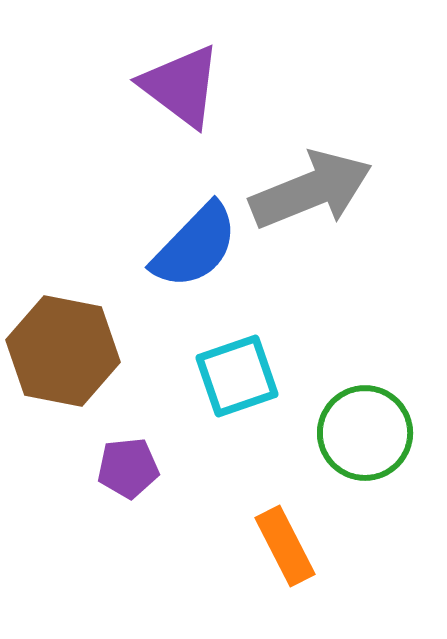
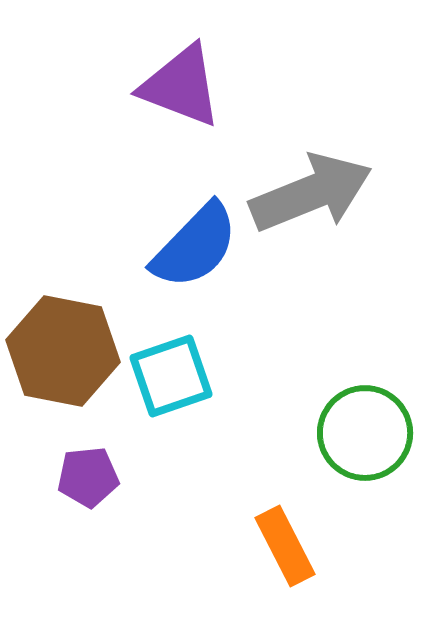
purple triangle: rotated 16 degrees counterclockwise
gray arrow: moved 3 px down
cyan square: moved 66 px left
purple pentagon: moved 40 px left, 9 px down
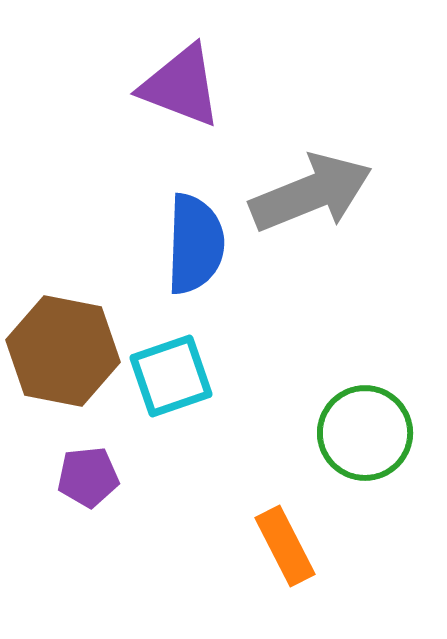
blue semicircle: moved 2 px up; rotated 42 degrees counterclockwise
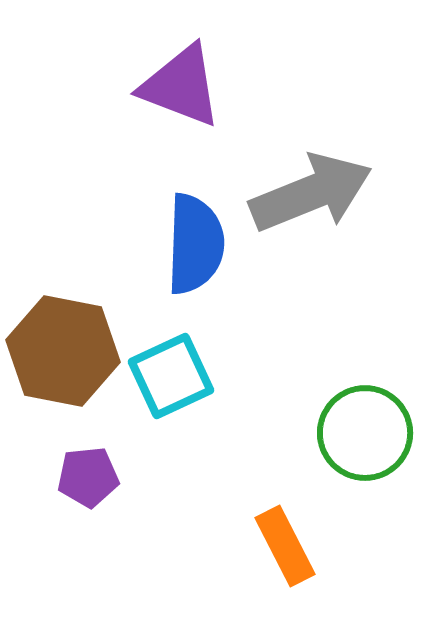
cyan square: rotated 6 degrees counterclockwise
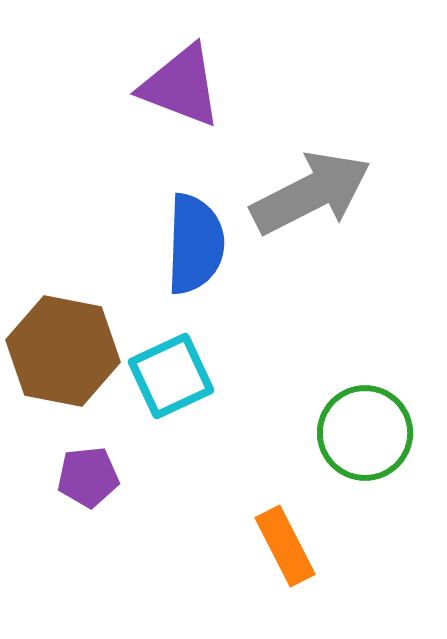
gray arrow: rotated 5 degrees counterclockwise
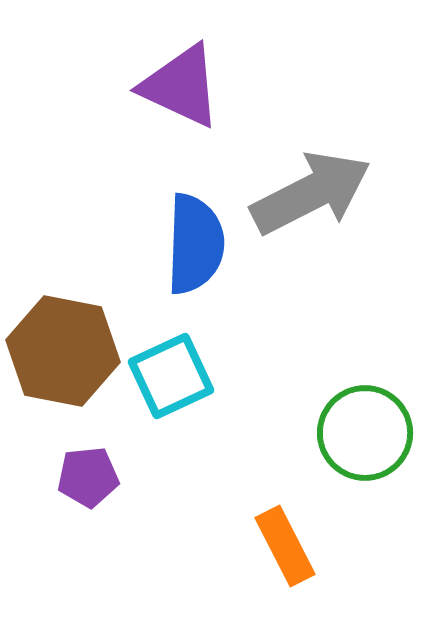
purple triangle: rotated 4 degrees clockwise
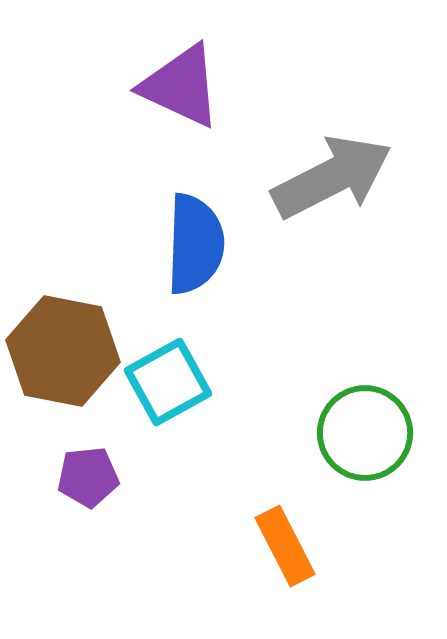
gray arrow: moved 21 px right, 16 px up
cyan square: moved 3 px left, 6 px down; rotated 4 degrees counterclockwise
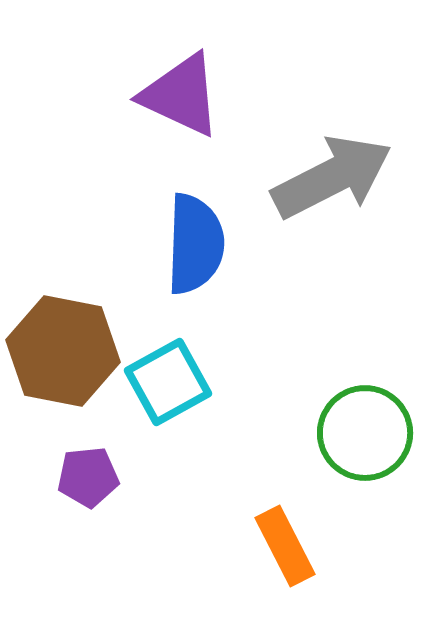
purple triangle: moved 9 px down
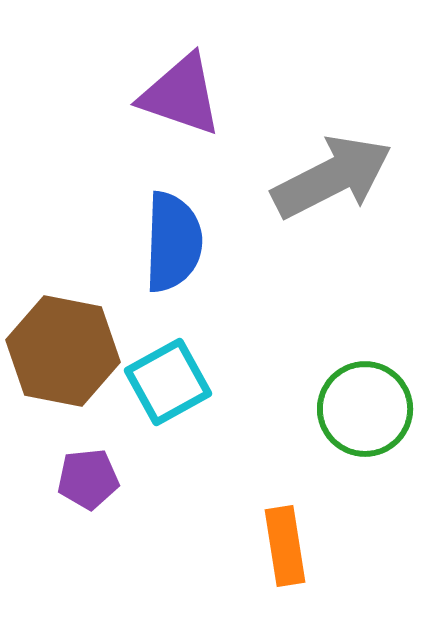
purple triangle: rotated 6 degrees counterclockwise
blue semicircle: moved 22 px left, 2 px up
green circle: moved 24 px up
purple pentagon: moved 2 px down
orange rectangle: rotated 18 degrees clockwise
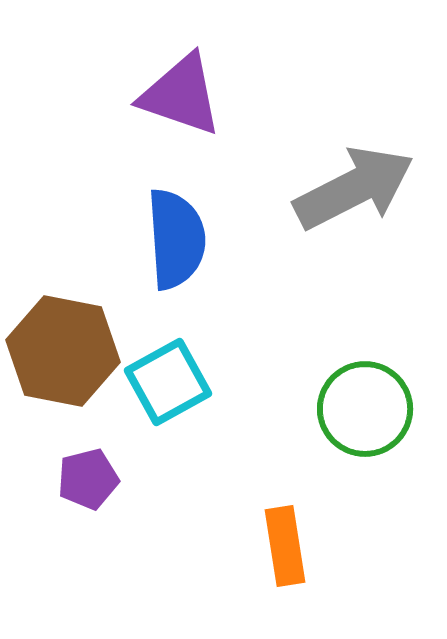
gray arrow: moved 22 px right, 11 px down
blue semicircle: moved 3 px right, 3 px up; rotated 6 degrees counterclockwise
purple pentagon: rotated 8 degrees counterclockwise
